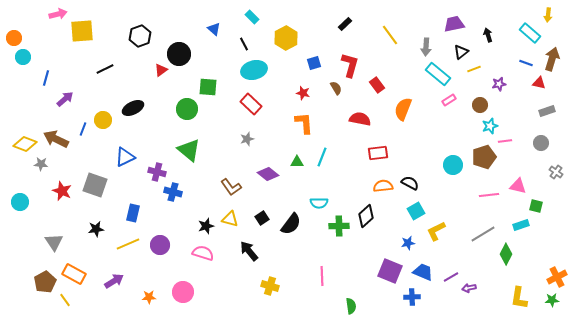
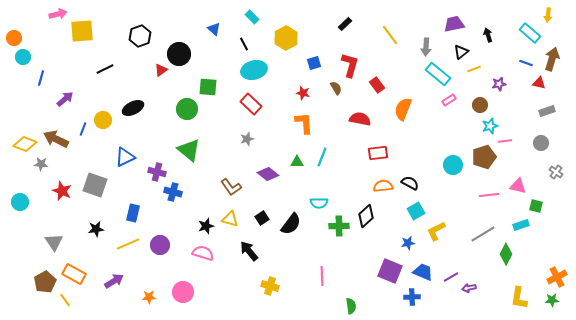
blue line at (46, 78): moved 5 px left
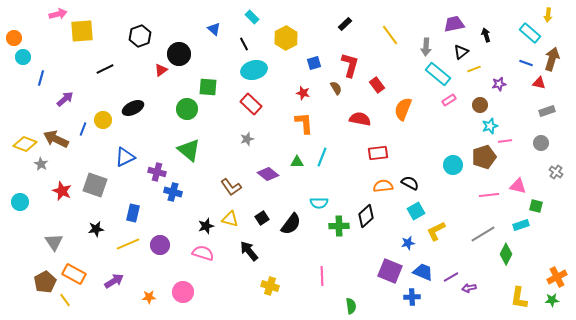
black arrow at (488, 35): moved 2 px left
gray star at (41, 164): rotated 24 degrees clockwise
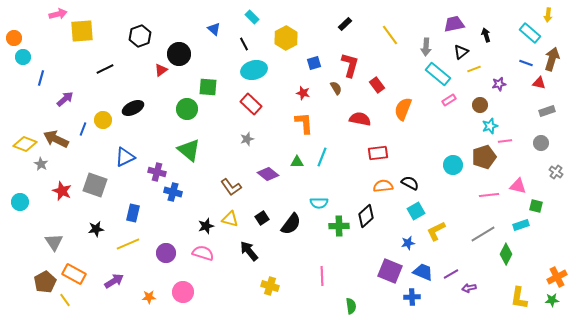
purple circle at (160, 245): moved 6 px right, 8 px down
purple line at (451, 277): moved 3 px up
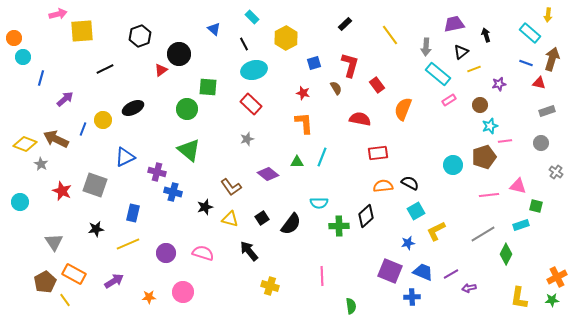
black star at (206, 226): moved 1 px left, 19 px up
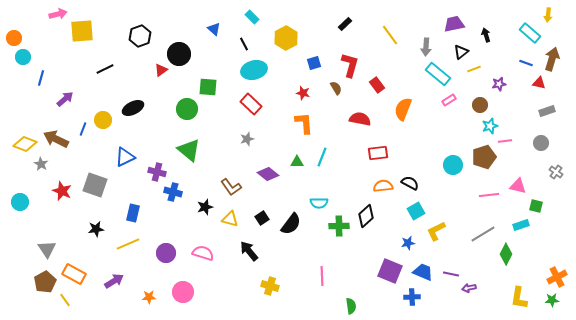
gray triangle at (54, 242): moved 7 px left, 7 px down
purple line at (451, 274): rotated 42 degrees clockwise
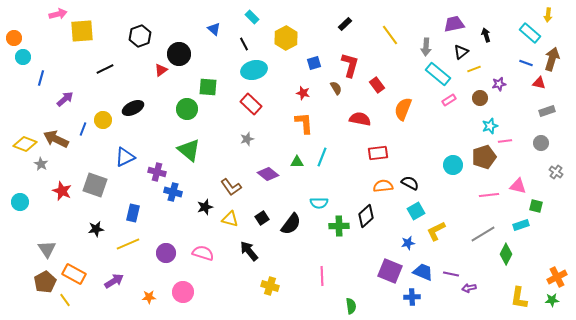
brown circle at (480, 105): moved 7 px up
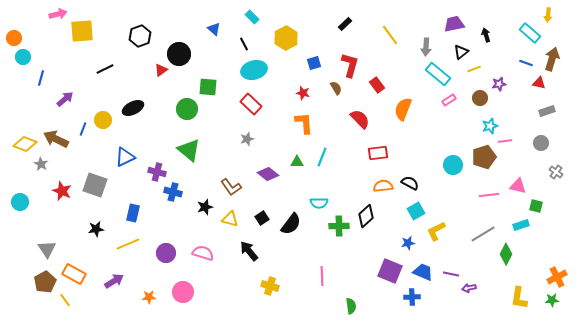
red semicircle at (360, 119): rotated 35 degrees clockwise
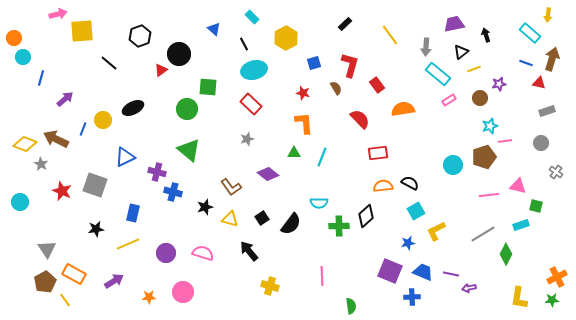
black line at (105, 69): moved 4 px right, 6 px up; rotated 66 degrees clockwise
orange semicircle at (403, 109): rotated 60 degrees clockwise
green triangle at (297, 162): moved 3 px left, 9 px up
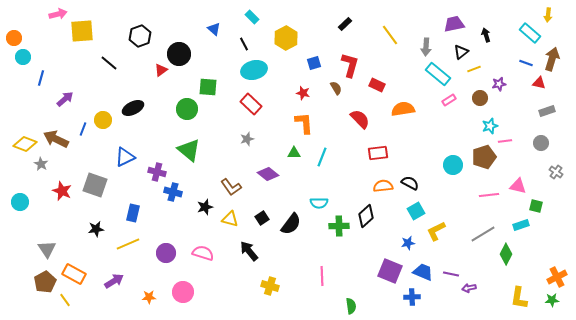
red rectangle at (377, 85): rotated 28 degrees counterclockwise
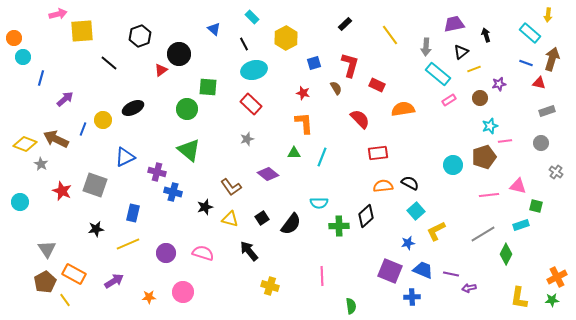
cyan square at (416, 211): rotated 12 degrees counterclockwise
blue trapezoid at (423, 272): moved 2 px up
